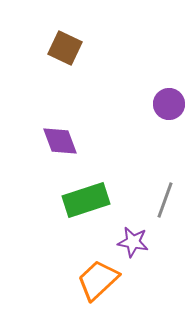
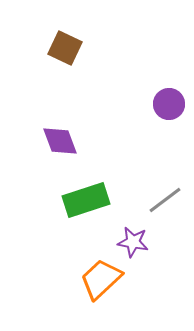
gray line: rotated 33 degrees clockwise
orange trapezoid: moved 3 px right, 1 px up
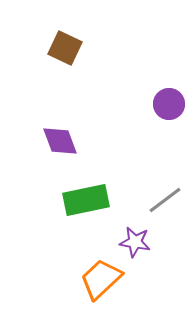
green rectangle: rotated 6 degrees clockwise
purple star: moved 2 px right
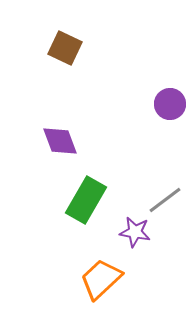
purple circle: moved 1 px right
green rectangle: rotated 48 degrees counterclockwise
purple star: moved 10 px up
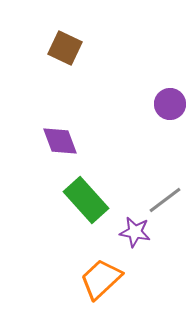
green rectangle: rotated 72 degrees counterclockwise
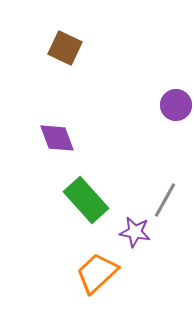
purple circle: moved 6 px right, 1 px down
purple diamond: moved 3 px left, 3 px up
gray line: rotated 24 degrees counterclockwise
orange trapezoid: moved 4 px left, 6 px up
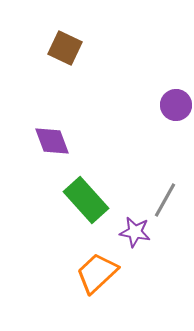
purple diamond: moved 5 px left, 3 px down
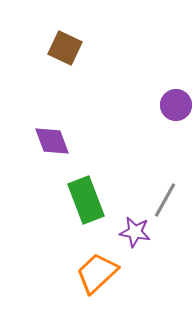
green rectangle: rotated 21 degrees clockwise
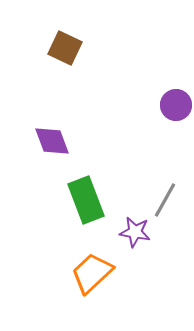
orange trapezoid: moved 5 px left
